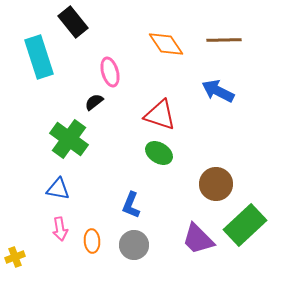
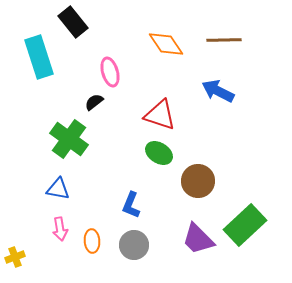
brown circle: moved 18 px left, 3 px up
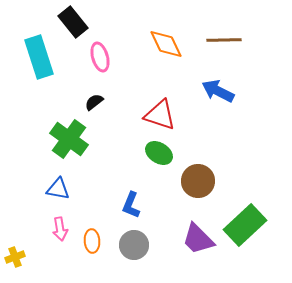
orange diamond: rotated 9 degrees clockwise
pink ellipse: moved 10 px left, 15 px up
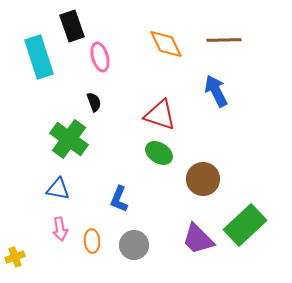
black rectangle: moved 1 px left, 4 px down; rotated 20 degrees clockwise
blue arrow: moved 2 px left; rotated 36 degrees clockwise
black semicircle: rotated 108 degrees clockwise
brown circle: moved 5 px right, 2 px up
blue L-shape: moved 12 px left, 6 px up
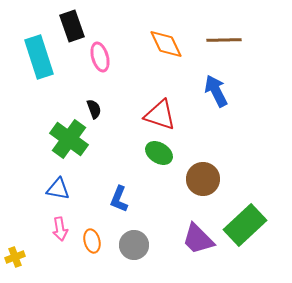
black semicircle: moved 7 px down
orange ellipse: rotated 10 degrees counterclockwise
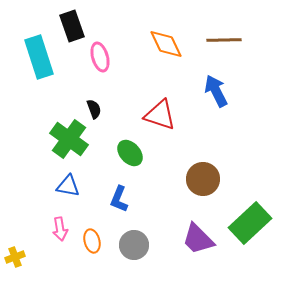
green ellipse: moved 29 px left; rotated 16 degrees clockwise
blue triangle: moved 10 px right, 3 px up
green rectangle: moved 5 px right, 2 px up
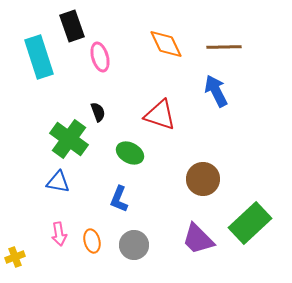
brown line: moved 7 px down
black semicircle: moved 4 px right, 3 px down
green ellipse: rotated 20 degrees counterclockwise
blue triangle: moved 10 px left, 4 px up
pink arrow: moved 1 px left, 5 px down
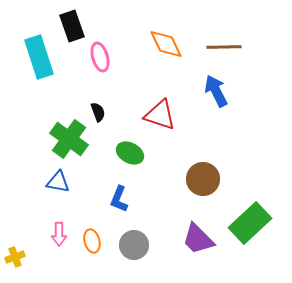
pink arrow: rotated 10 degrees clockwise
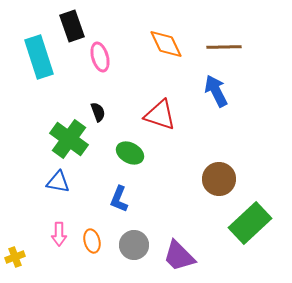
brown circle: moved 16 px right
purple trapezoid: moved 19 px left, 17 px down
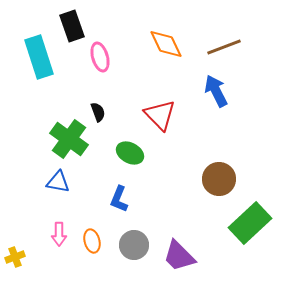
brown line: rotated 20 degrees counterclockwise
red triangle: rotated 28 degrees clockwise
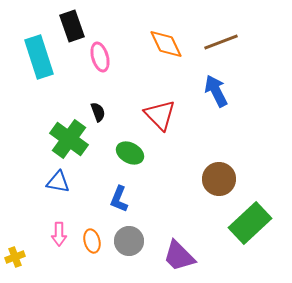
brown line: moved 3 px left, 5 px up
gray circle: moved 5 px left, 4 px up
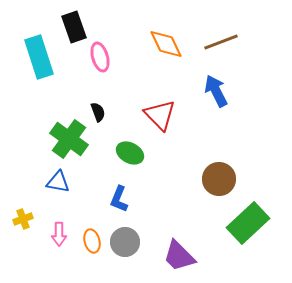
black rectangle: moved 2 px right, 1 px down
green rectangle: moved 2 px left
gray circle: moved 4 px left, 1 px down
yellow cross: moved 8 px right, 38 px up
